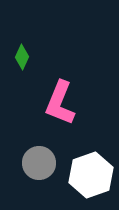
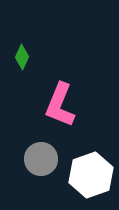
pink L-shape: moved 2 px down
gray circle: moved 2 px right, 4 px up
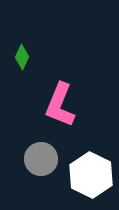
white hexagon: rotated 15 degrees counterclockwise
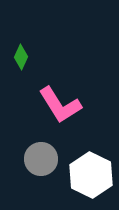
green diamond: moved 1 px left
pink L-shape: rotated 54 degrees counterclockwise
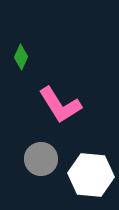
white hexagon: rotated 21 degrees counterclockwise
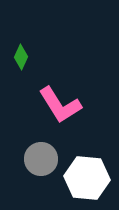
white hexagon: moved 4 px left, 3 px down
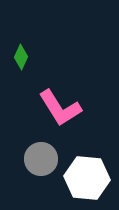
pink L-shape: moved 3 px down
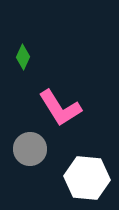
green diamond: moved 2 px right
gray circle: moved 11 px left, 10 px up
